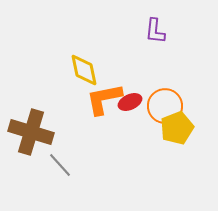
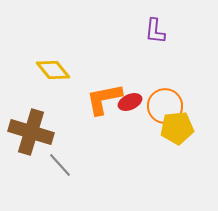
yellow diamond: moved 31 px left; rotated 28 degrees counterclockwise
yellow pentagon: rotated 16 degrees clockwise
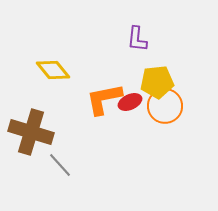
purple L-shape: moved 18 px left, 8 px down
yellow pentagon: moved 20 px left, 46 px up
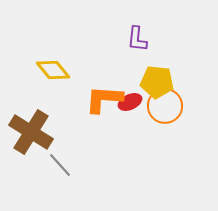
yellow pentagon: rotated 12 degrees clockwise
orange L-shape: rotated 15 degrees clockwise
brown cross: rotated 15 degrees clockwise
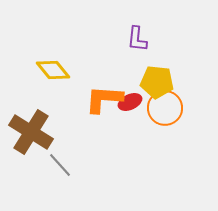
orange circle: moved 2 px down
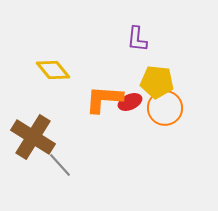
brown cross: moved 2 px right, 5 px down
